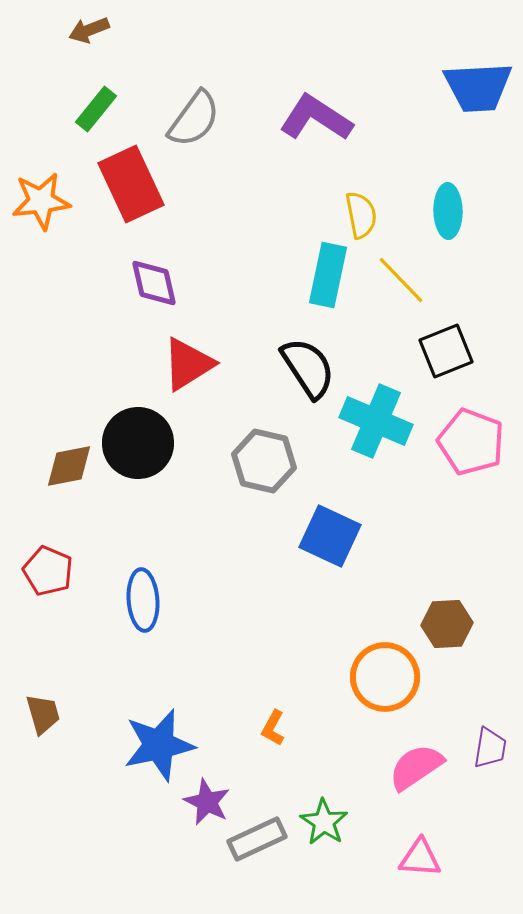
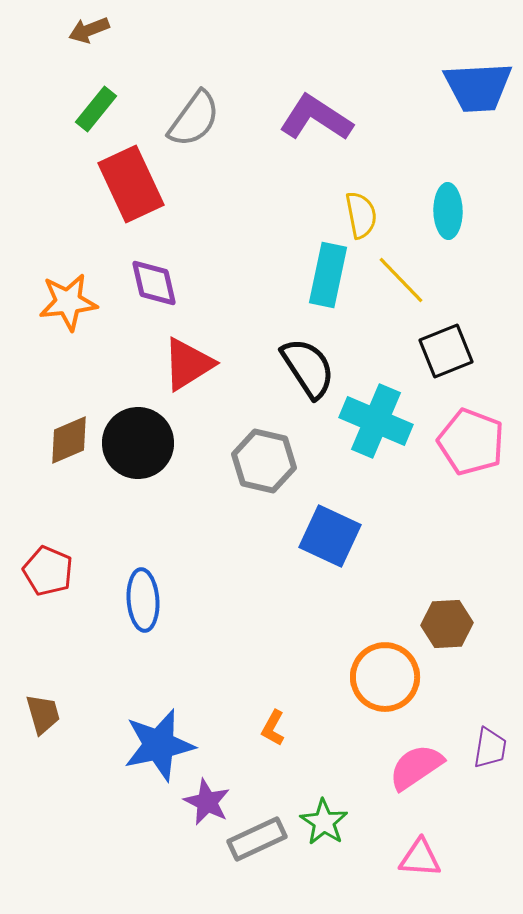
orange star: moved 27 px right, 101 px down
brown diamond: moved 26 px up; rotated 12 degrees counterclockwise
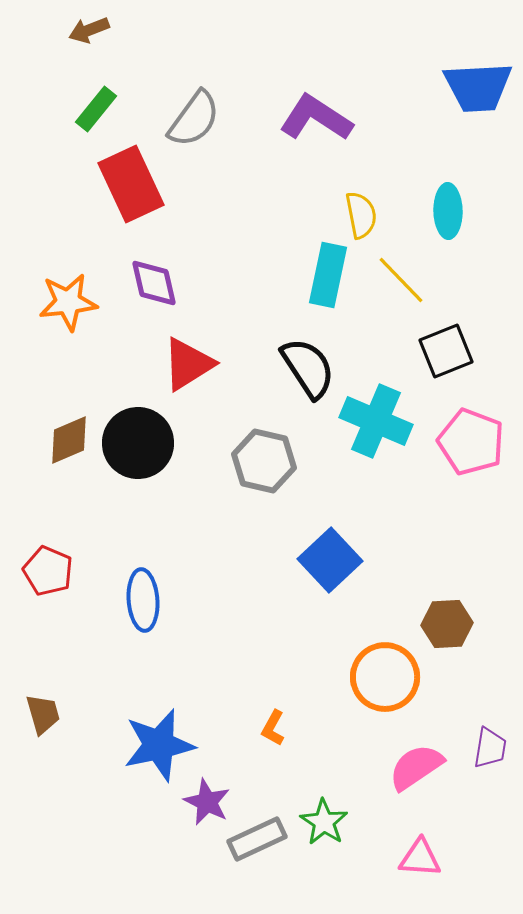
blue square: moved 24 px down; rotated 22 degrees clockwise
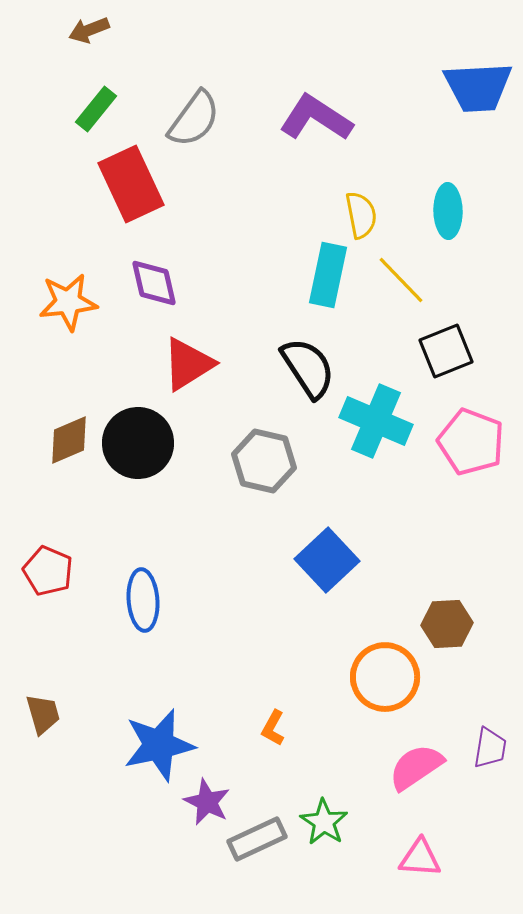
blue square: moved 3 px left
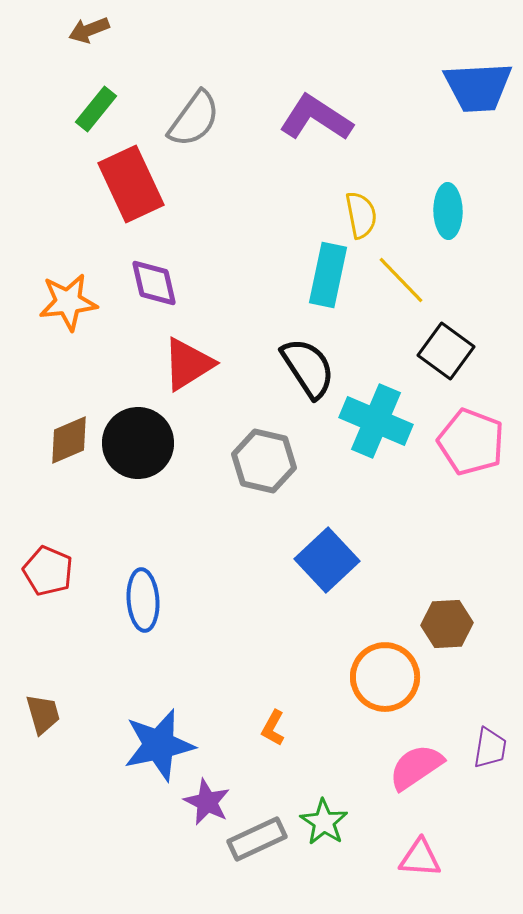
black square: rotated 32 degrees counterclockwise
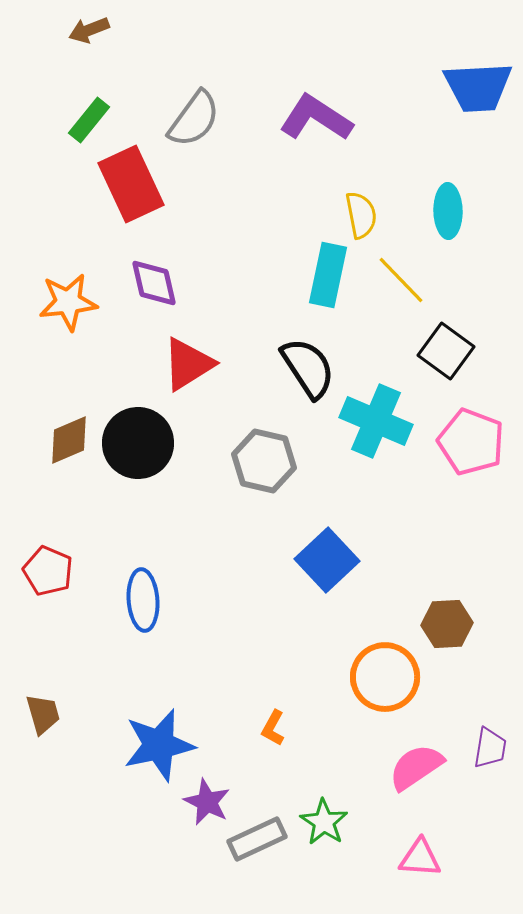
green rectangle: moved 7 px left, 11 px down
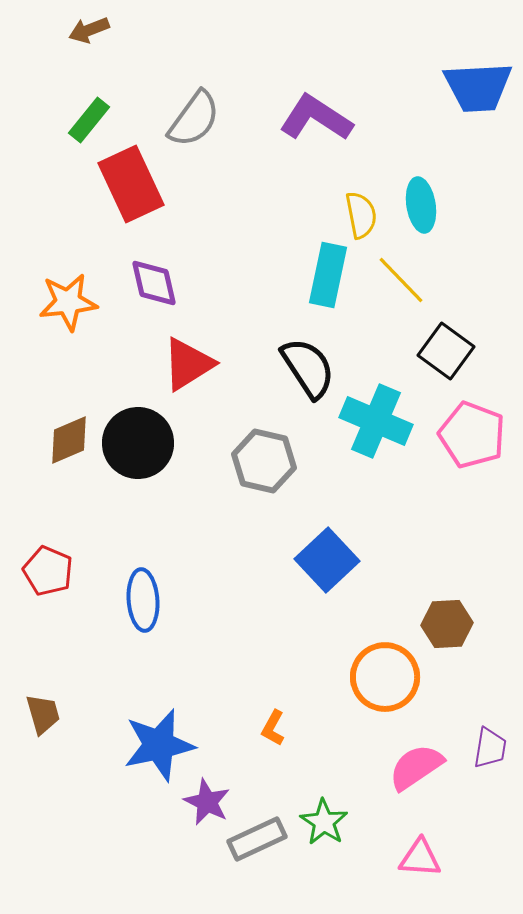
cyan ellipse: moved 27 px left, 6 px up; rotated 8 degrees counterclockwise
pink pentagon: moved 1 px right, 7 px up
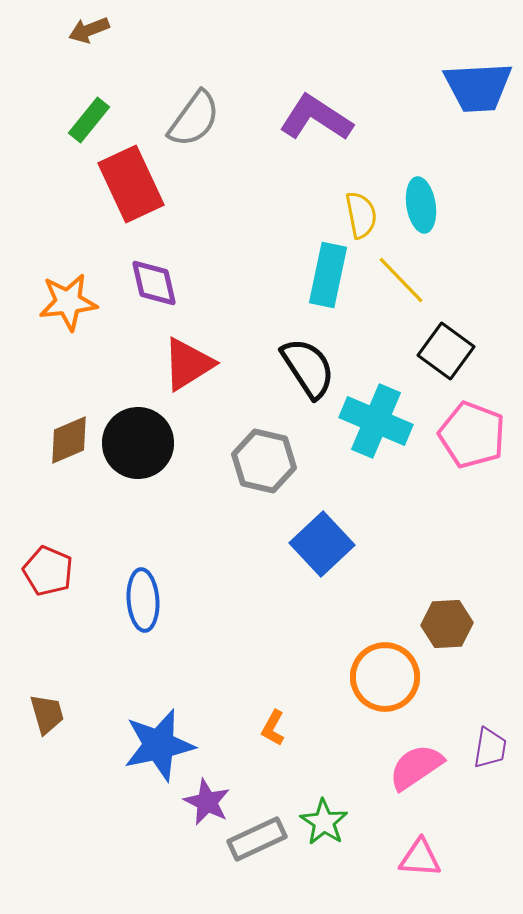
blue square: moved 5 px left, 16 px up
brown trapezoid: moved 4 px right
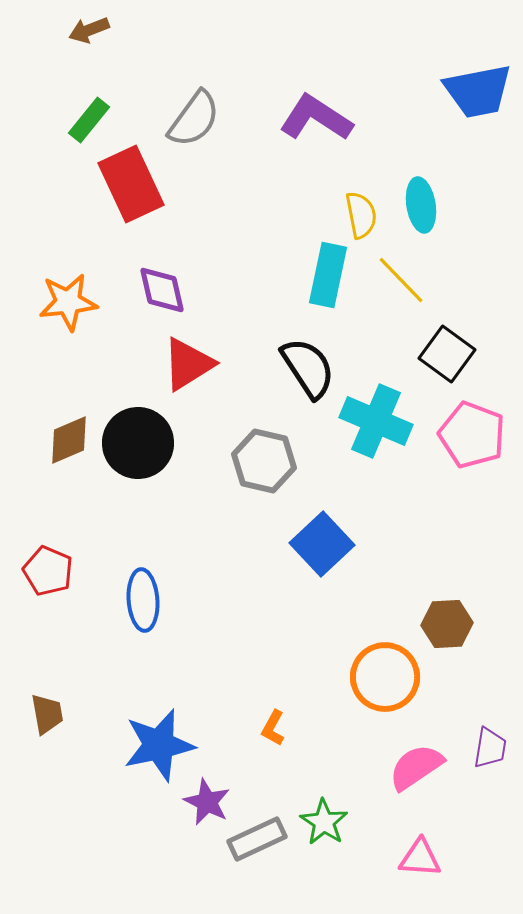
blue trapezoid: moved 4 px down; rotated 8 degrees counterclockwise
purple diamond: moved 8 px right, 7 px down
black square: moved 1 px right, 3 px down
brown trapezoid: rotated 6 degrees clockwise
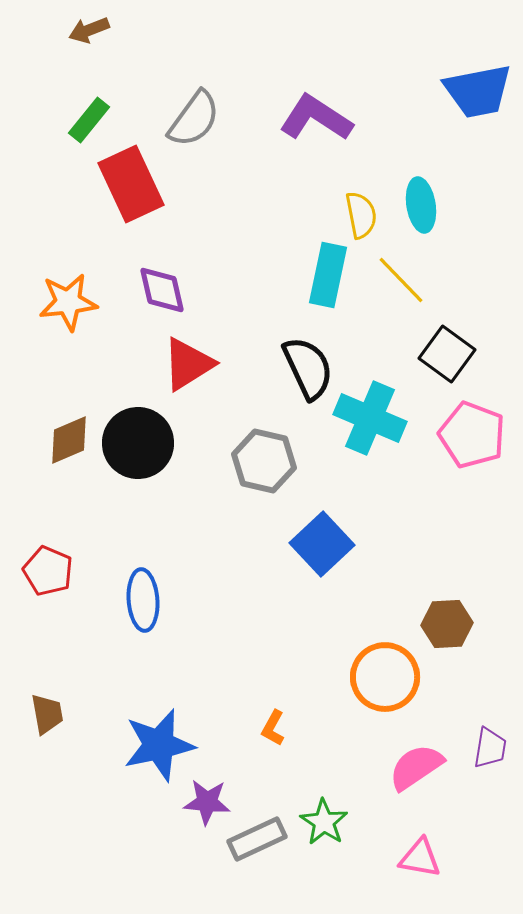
black semicircle: rotated 8 degrees clockwise
cyan cross: moved 6 px left, 3 px up
purple star: rotated 21 degrees counterclockwise
pink triangle: rotated 6 degrees clockwise
